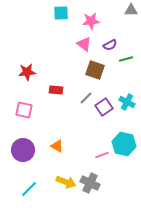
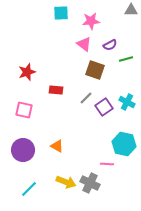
red star: rotated 12 degrees counterclockwise
pink line: moved 5 px right, 9 px down; rotated 24 degrees clockwise
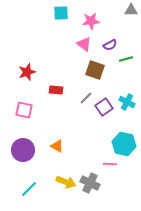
pink line: moved 3 px right
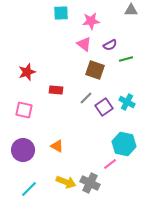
pink line: rotated 40 degrees counterclockwise
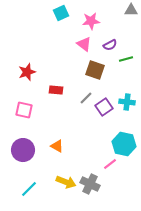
cyan square: rotated 21 degrees counterclockwise
cyan cross: rotated 21 degrees counterclockwise
gray cross: moved 1 px down
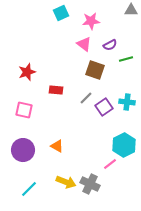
cyan hexagon: moved 1 px down; rotated 20 degrees clockwise
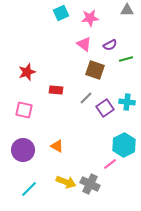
gray triangle: moved 4 px left
pink star: moved 1 px left, 3 px up
purple square: moved 1 px right, 1 px down
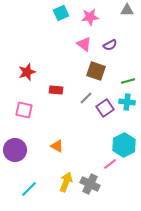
pink star: moved 1 px up
green line: moved 2 px right, 22 px down
brown square: moved 1 px right, 1 px down
purple circle: moved 8 px left
yellow arrow: rotated 90 degrees counterclockwise
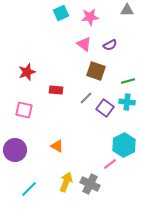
purple square: rotated 18 degrees counterclockwise
